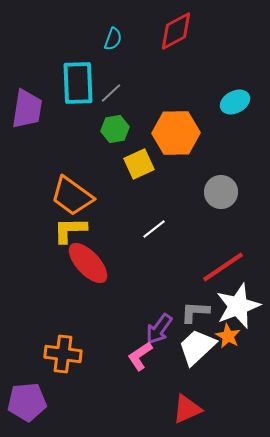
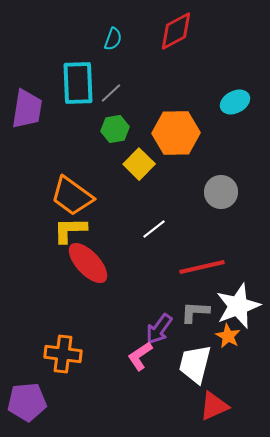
yellow square: rotated 20 degrees counterclockwise
red line: moved 21 px left; rotated 21 degrees clockwise
white trapezoid: moved 2 px left, 17 px down; rotated 33 degrees counterclockwise
red triangle: moved 27 px right, 3 px up
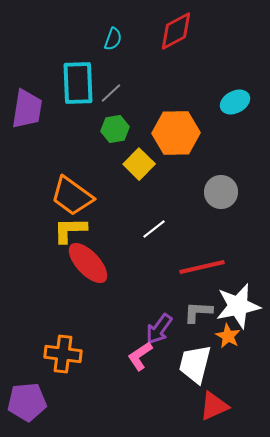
white star: rotated 9 degrees clockwise
gray L-shape: moved 3 px right
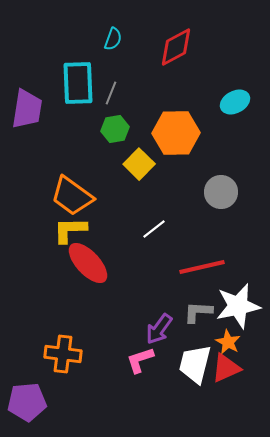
red diamond: moved 16 px down
gray line: rotated 25 degrees counterclockwise
orange star: moved 6 px down
pink L-shape: moved 4 px down; rotated 16 degrees clockwise
red triangle: moved 12 px right, 38 px up
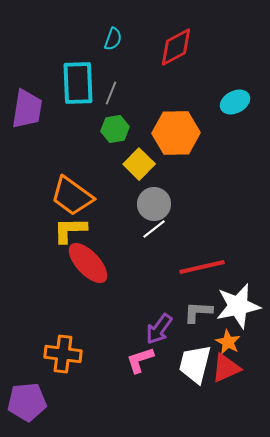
gray circle: moved 67 px left, 12 px down
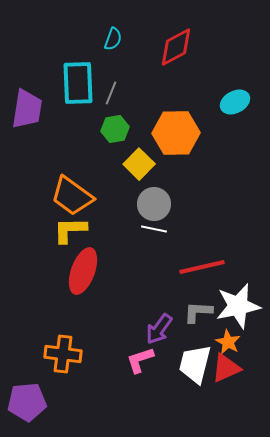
white line: rotated 50 degrees clockwise
red ellipse: moved 5 px left, 8 px down; rotated 63 degrees clockwise
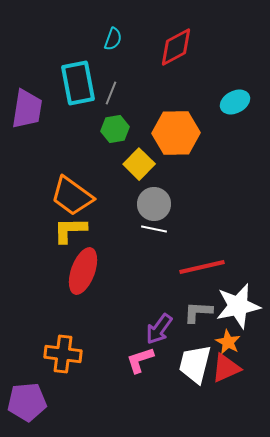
cyan rectangle: rotated 9 degrees counterclockwise
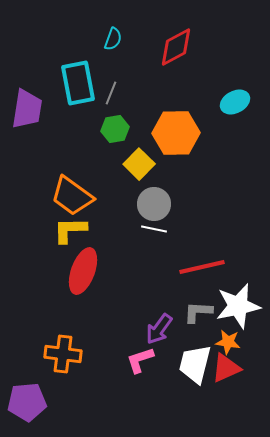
orange star: rotated 20 degrees counterclockwise
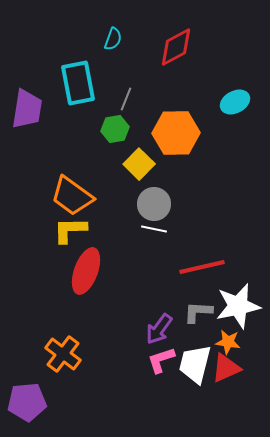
gray line: moved 15 px right, 6 px down
red ellipse: moved 3 px right
orange cross: rotated 30 degrees clockwise
pink L-shape: moved 21 px right
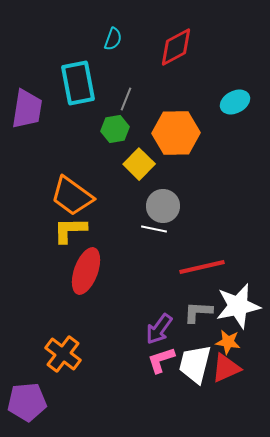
gray circle: moved 9 px right, 2 px down
